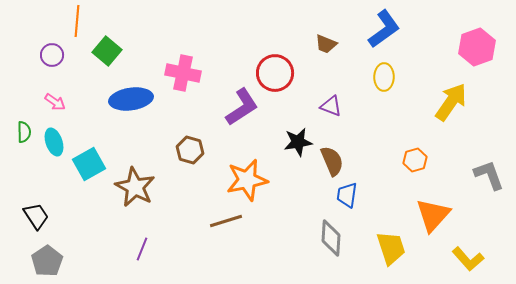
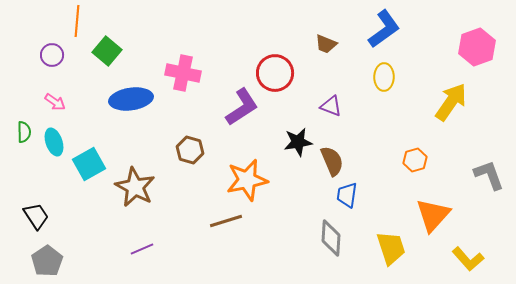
purple line: rotated 45 degrees clockwise
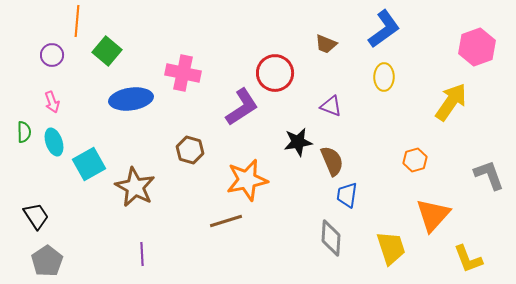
pink arrow: moved 3 px left; rotated 35 degrees clockwise
purple line: moved 5 px down; rotated 70 degrees counterclockwise
yellow L-shape: rotated 20 degrees clockwise
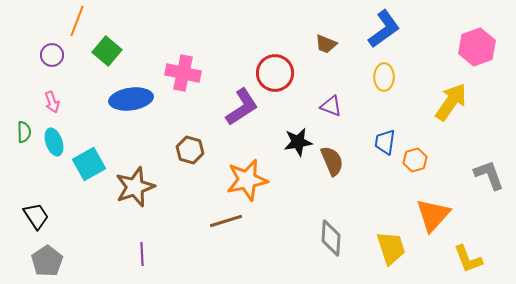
orange line: rotated 16 degrees clockwise
brown star: rotated 24 degrees clockwise
blue trapezoid: moved 38 px right, 53 px up
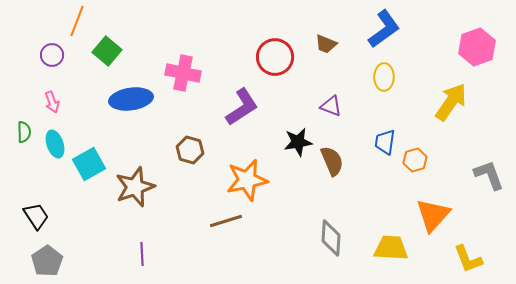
red circle: moved 16 px up
cyan ellipse: moved 1 px right, 2 px down
yellow trapezoid: rotated 69 degrees counterclockwise
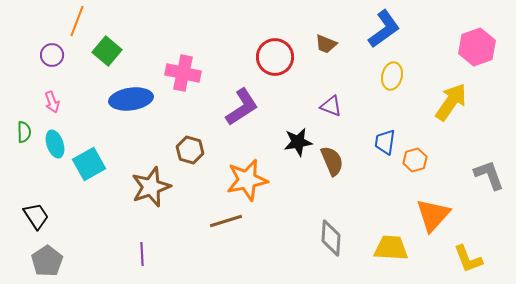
yellow ellipse: moved 8 px right, 1 px up; rotated 12 degrees clockwise
brown star: moved 16 px right
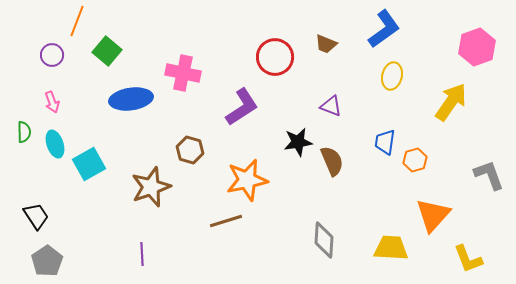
gray diamond: moved 7 px left, 2 px down
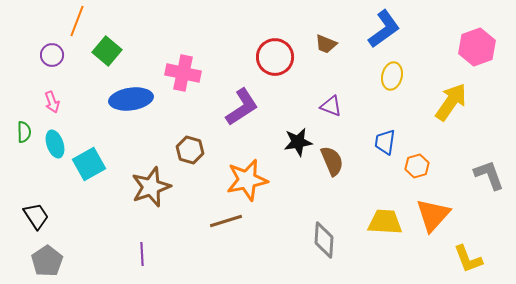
orange hexagon: moved 2 px right, 6 px down
yellow trapezoid: moved 6 px left, 26 px up
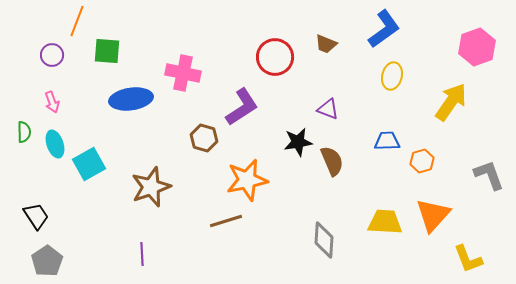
green square: rotated 36 degrees counterclockwise
purple triangle: moved 3 px left, 3 px down
blue trapezoid: moved 2 px right, 1 px up; rotated 80 degrees clockwise
brown hexagon: moved 14 px right, 12 px up
orange hexagon: moved 5 px right, 5 px up
